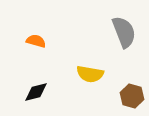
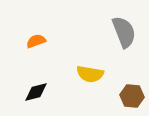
orange semicircle: rotated 36 degrees counterclockwise
brown hexagon: rotated 10 degrees counterclockwise
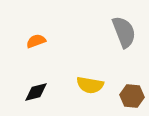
yellow semicircle: moved 11 px down
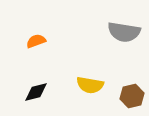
gray semicircle: rotated 120 degrees clockwise
brown hexagon: rotated 20 degrees counterclockwise
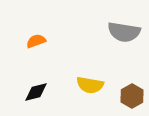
brown hexagon: rotated 15 degrees counterclockwise
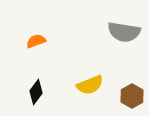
yellow semicircle: rotated 32 degrees counterclockwise
black diamond: rotated 40 degrees counterclockwise
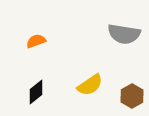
gray semicircle: moved 2 px down
yellow semicircle: rotated 12 degrees counterclockwise
black diamond: rotated 15 degrees clockwise
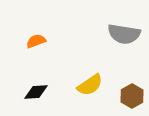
black diamond: rotated 35 degrees clockwise
